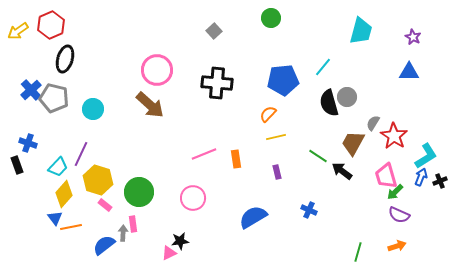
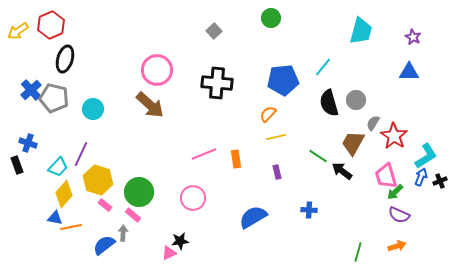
gray circle at (347, 97): moved 9 px right, 3 px down
blue cross at (309, 210): rotated 21 degrees counterclockwise
blue triangle at (55, 218): rotated 42 degrees counterclockwise
pink rectangle at (133, 224): moved 9 px up; rotated 42 degrees counterclockwise
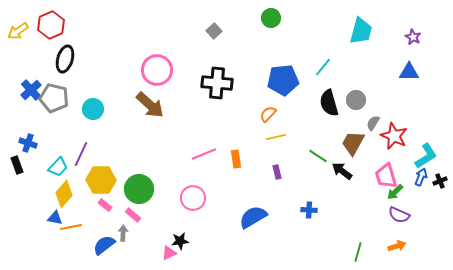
red star at (394, 136): rotated 8 degrees counterclockwise
yellow hexagon at (98, 180): moved 3 px right; rotated 16 degrees counterclockwise
green circle at (139, 192): moved 3 px up
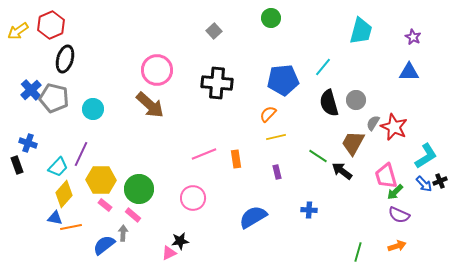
red star at (394, 136): moved 9 px up
blue arrow at (421, 177): moved 3 px right, 7 px down; rotated 114 degrees clockwise
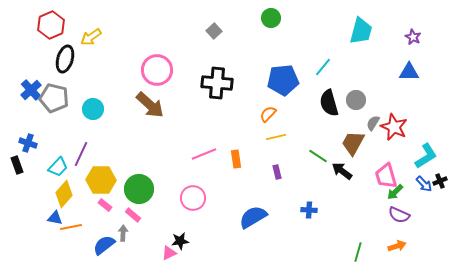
yellow arrow at (18, 31): moved 73 px right, 6 px down
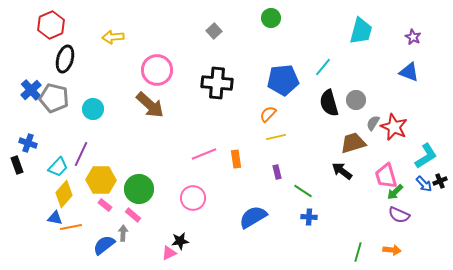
yellow arrow at (91, 37): moved 22 px right; rotated 30 degrees clockwise
blue triangle at (409, 72): rotated 20 degrees clockwise
brown trapezoid at (353, 143): rotated 44 degrees clockwise
green line at (318, 156): moved 15 px left, 35 px down
blue cross at (309, 210): moved 7 px down
orange arrow at (397, 246): moved 5 px left, 4 px down; rotated 24 degrees clockwise
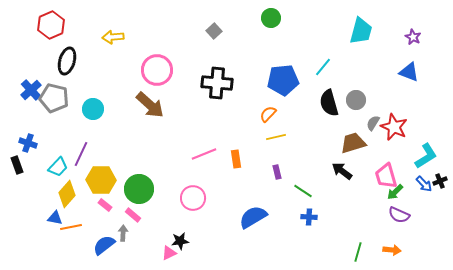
black ellipse at (65, 59): moved 2 px right, 2 px down
yellow diamond at (64, 194): moved 3 px right
